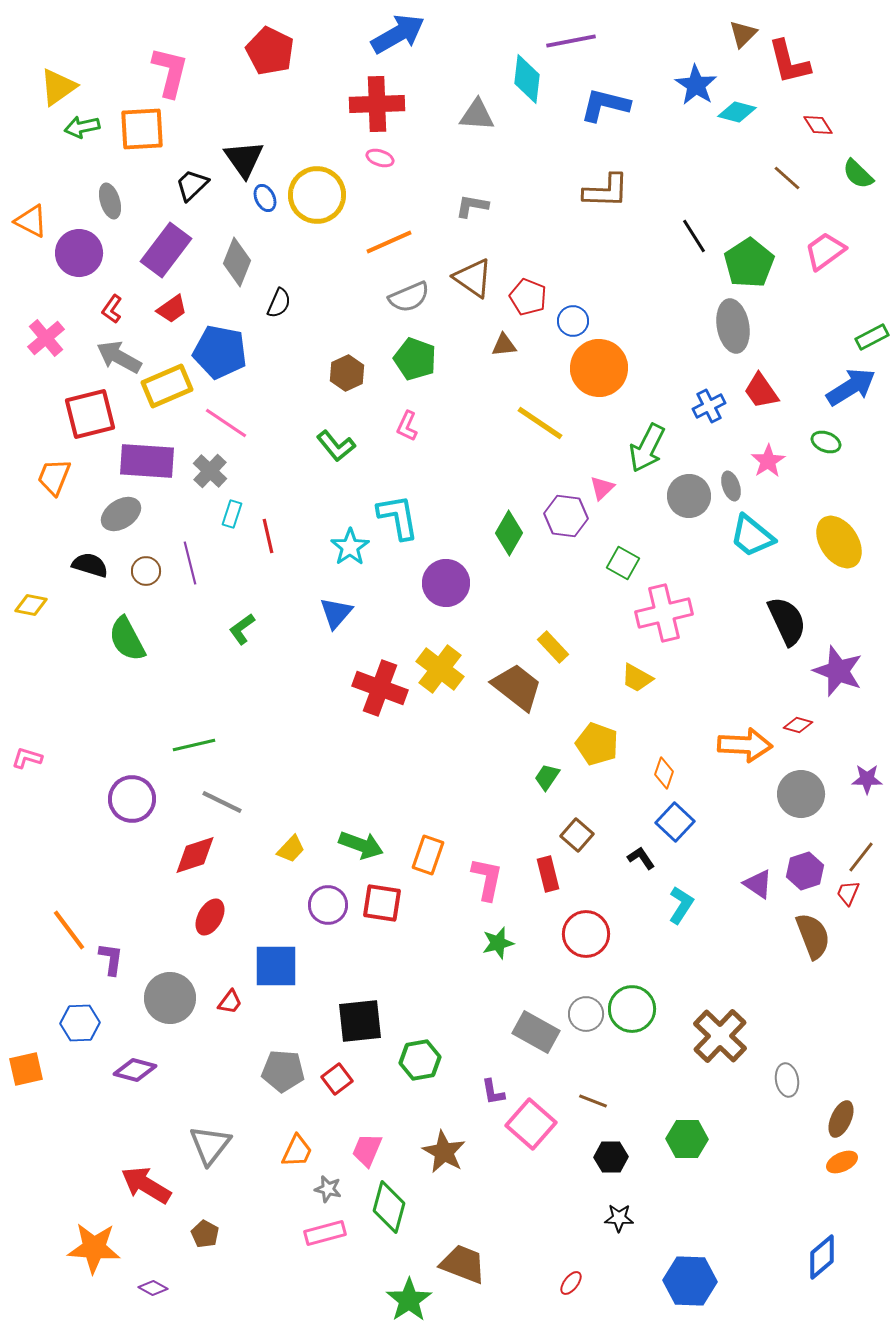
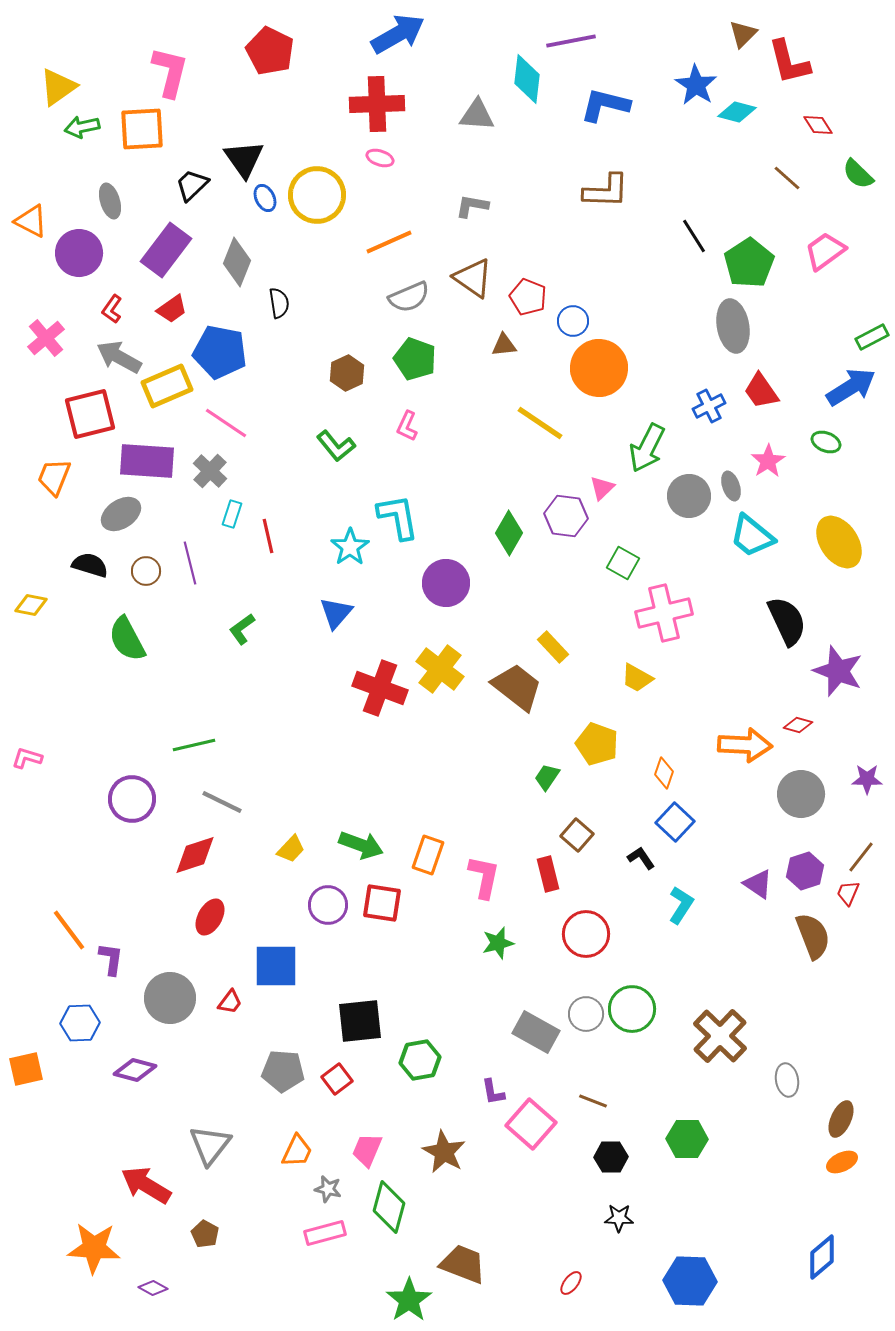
black semicircle at (279, 303): rotated 32 degrees counterclockwise
pink L-shape at (487, 879): moved 3 px left, 2 px up
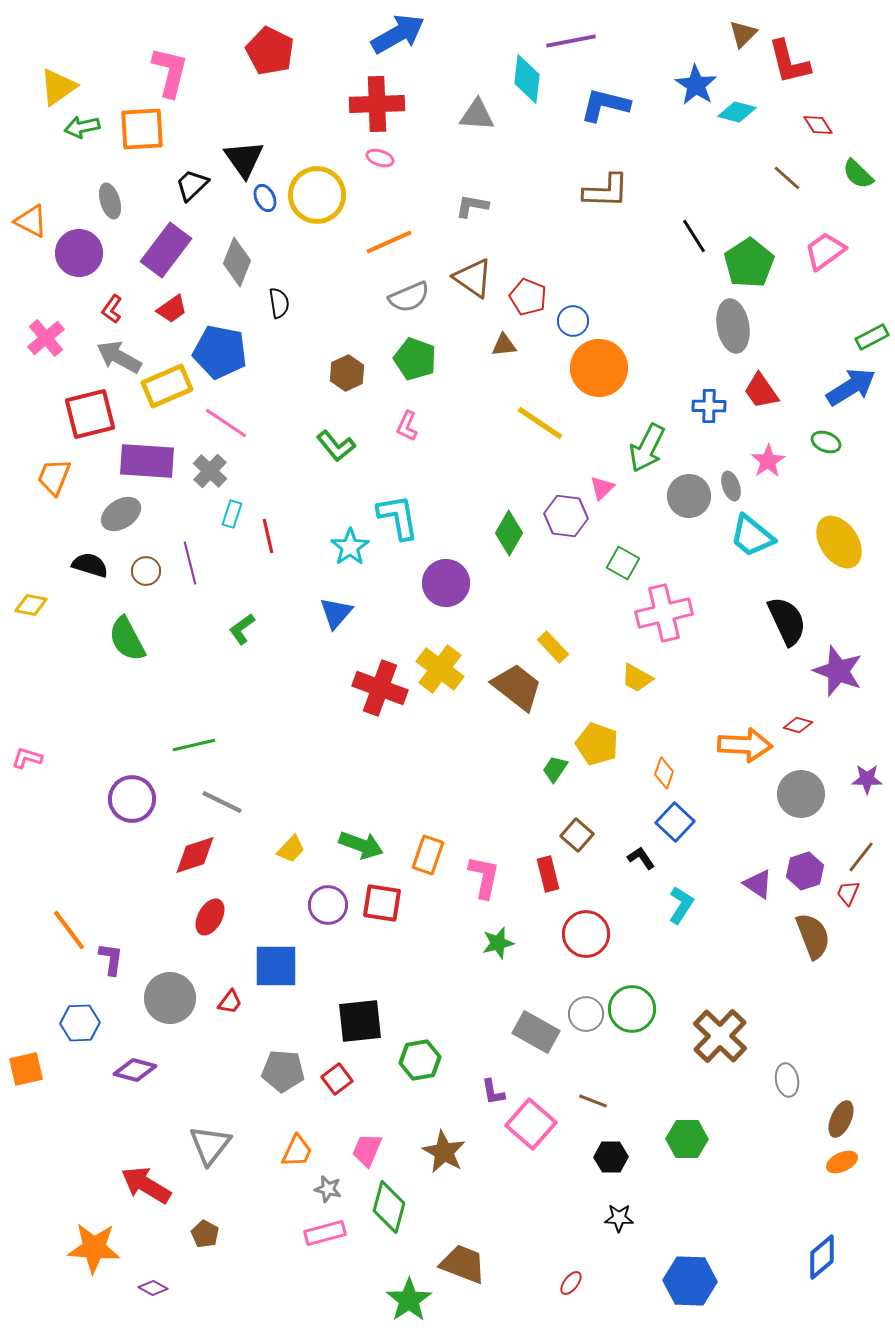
blue cross at (709, 406): rotated 28 degrees clockwise
green trapezoid at (547, 777): moved 8 px right, 8 px up
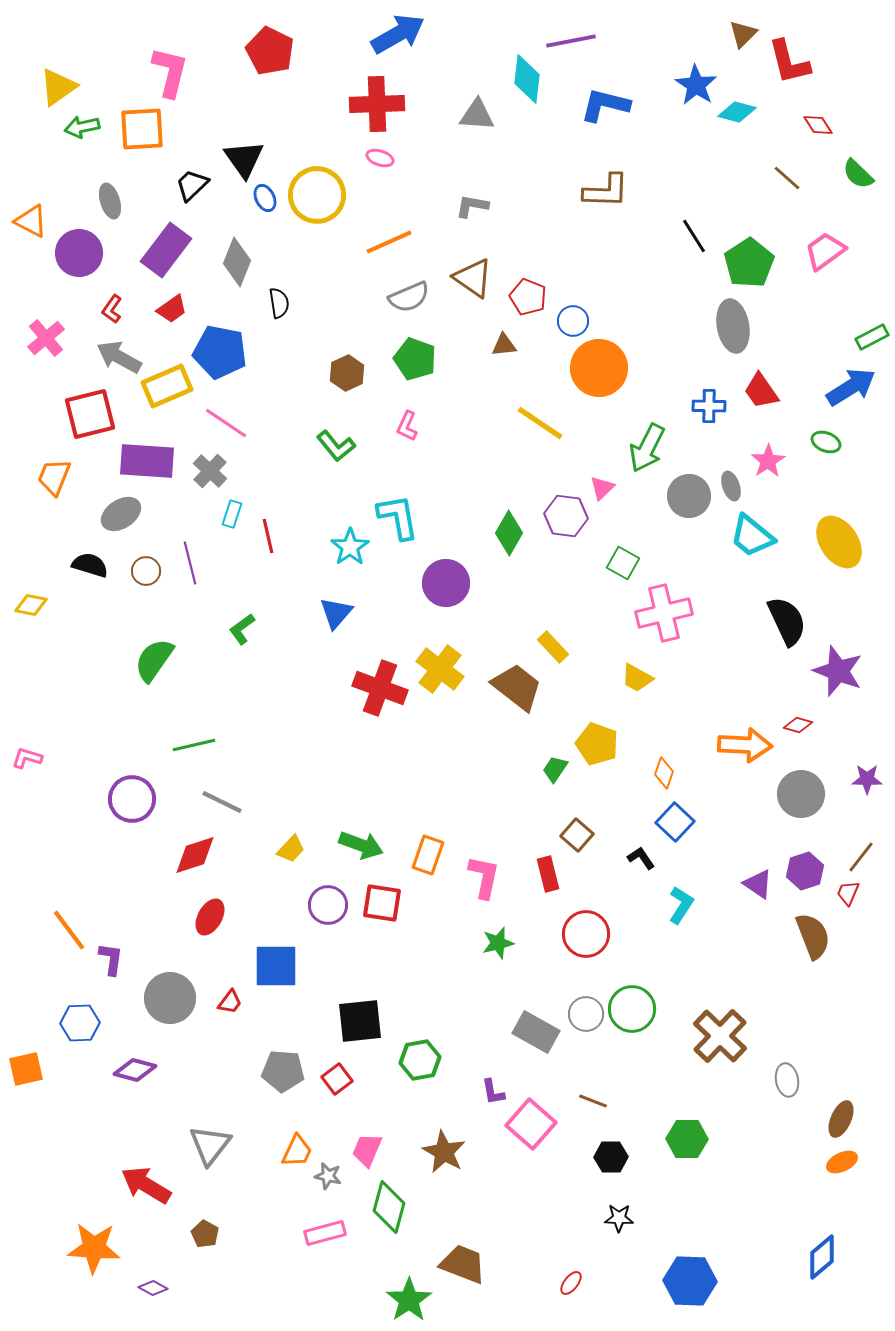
green semicircle at (127, 639): moved 27 px right, 21 px down; rotated 63 degrees clockwise
gray star at (328, 1189): moved 13 px up
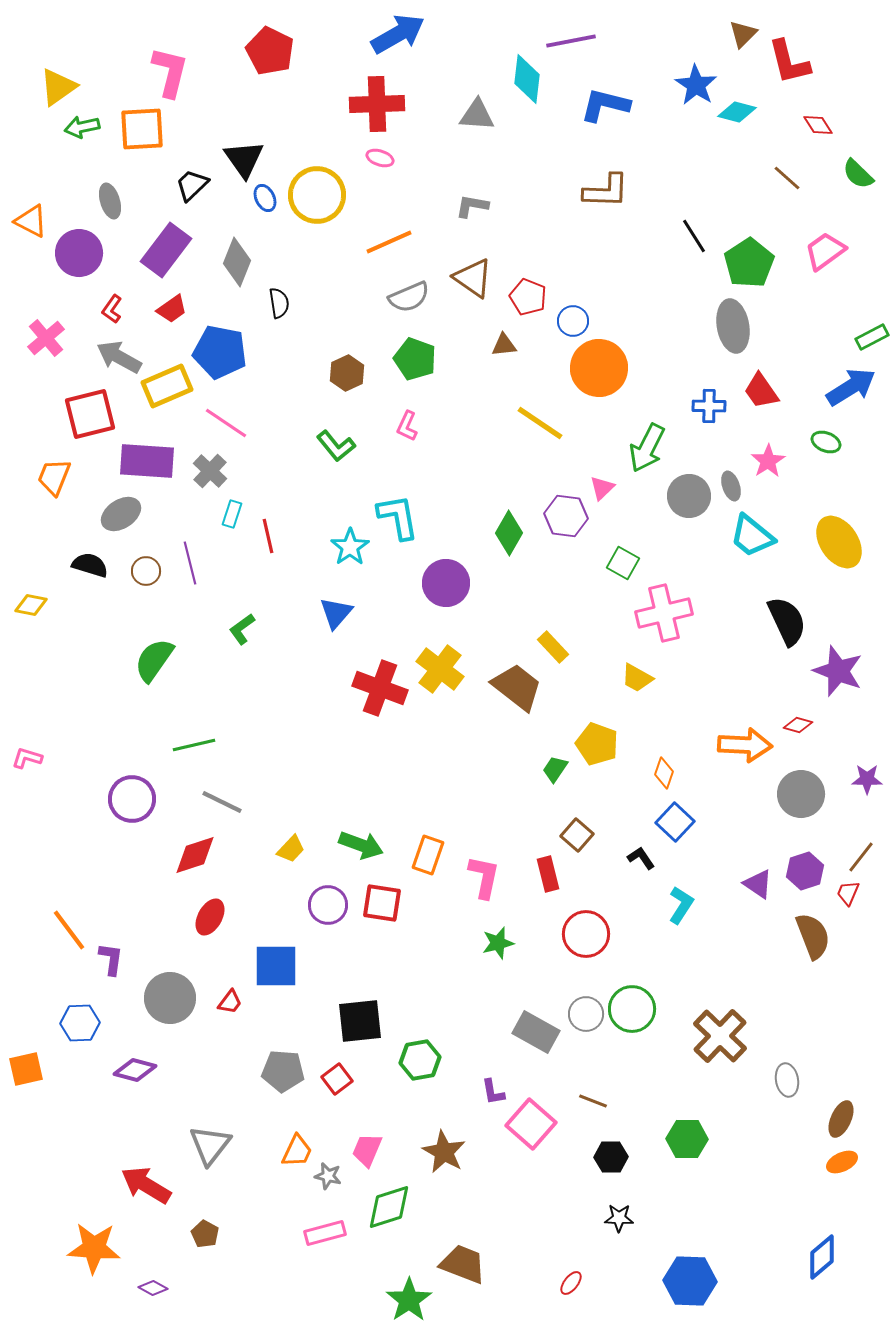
green diamond at (389, 1207): rotated 57 degrees clockwise
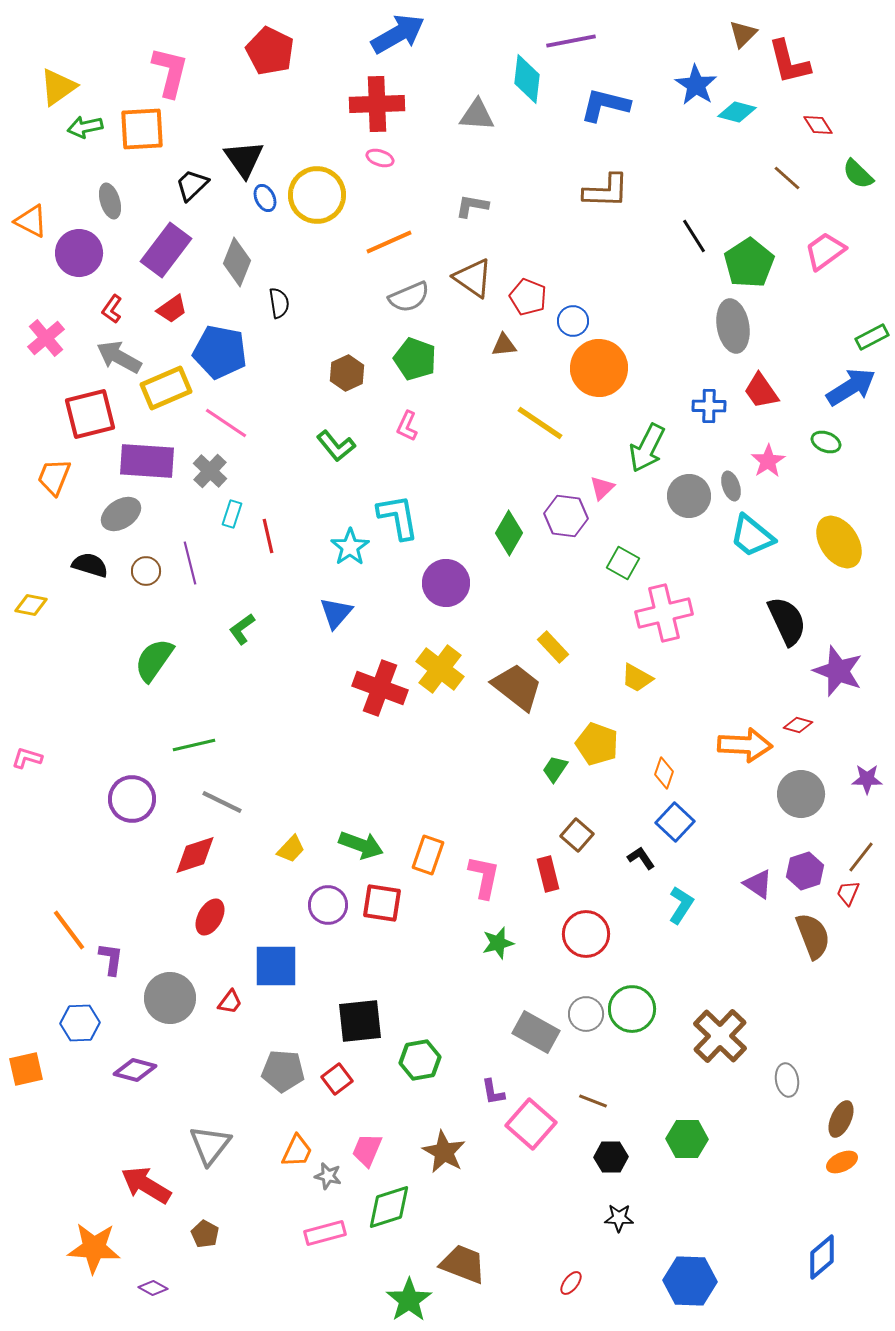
green arrow at (82, 127): moved 3 px right
yellow rectangle at (167, 386): moved 1 px left, 2 px down
